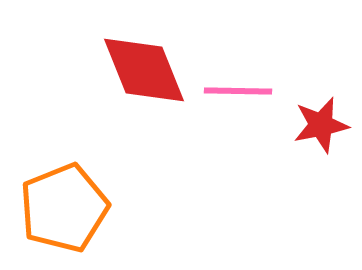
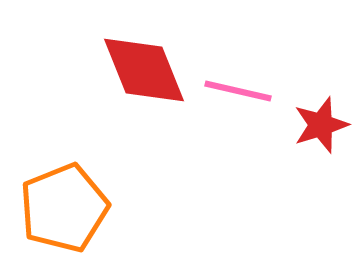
pink line: rotated 12 degrees clockwise
red star: rotated 6 degrees counterclockwise
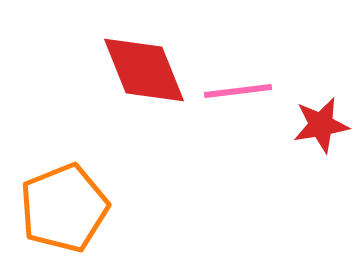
pink line: rotated 20 degrees counterclockwise
red star: rotated 8 degrees clockwise
